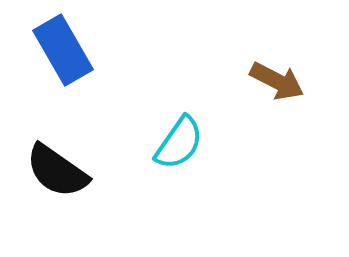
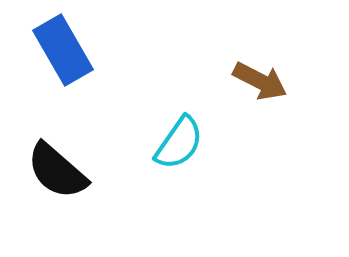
brown arrow: moved 17 px left
black semicircle: rotated 6 degrees clockwise
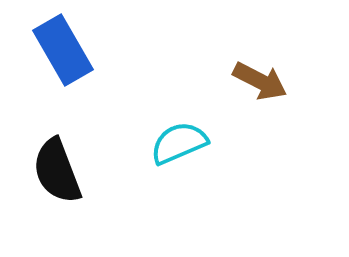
cyan semicircle: rotated 148 degrees counterclockwise
black semicircle: rotated 28 degrees clockwise
